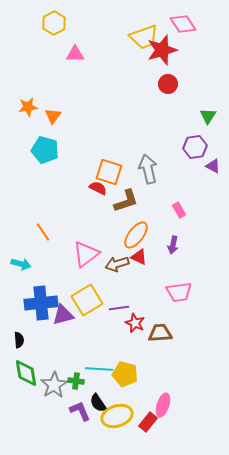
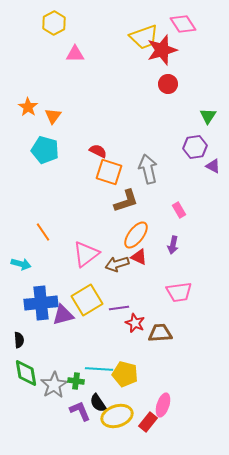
orange star at (28, 107): rotated 30 degrees counterclockwise
red semicircle at (98, 188): moved 37 px up
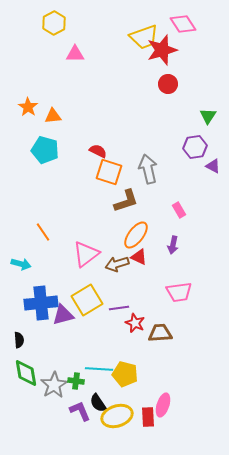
orange triangle at (53, 116): rotated 48 degrees clockwise
red rectangle at (148, 422): moved 5 px up; rotated 42 degrees counterclockwise
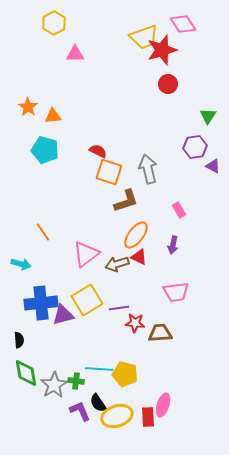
pink trapezoid at (179, 292): moved 3 px left
red star at (135, 323): rotated 18 degrees counterclockwise
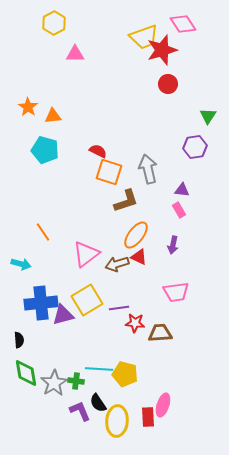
purple triangle at (213, 166): moved 31 px left, 24 px down; rotated 21 degrees counterclockwise
gray star at (54, 385): moved 2 px up
yellow ellipse at (117, 416): moved 5 px down; rotated 68 degrees counterclockwise
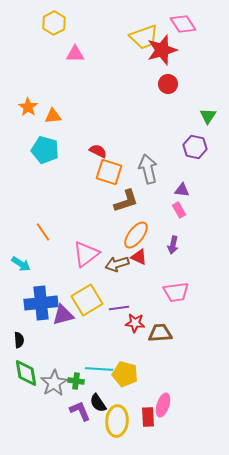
purple hexagon at (195, 147): rotated 20 degrees clockwise
cyan arrow at (21, 264): rotated 18 degrees clockwise
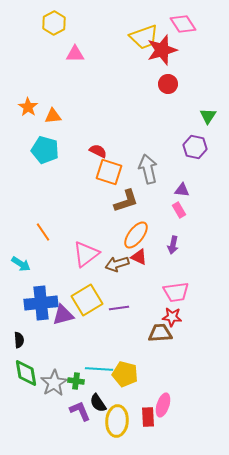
red star at (135, 323): moved 37 px right, 6 px up
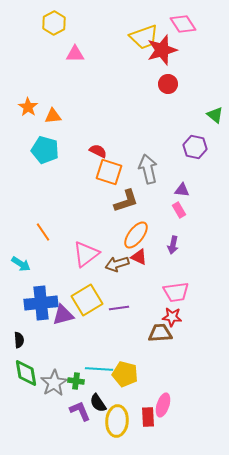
green triangle at (208, 116): moved 7 px right, 1 px up; rotated 24 degrees counterclockwise
